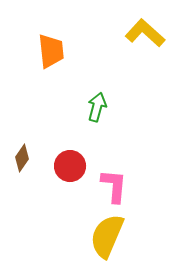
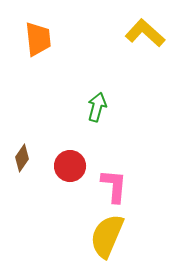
orange trapezoid: moved 13 px left, 12 px up
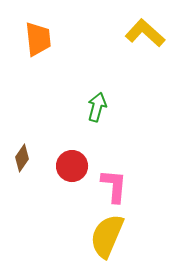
red circle: moved 2 px right
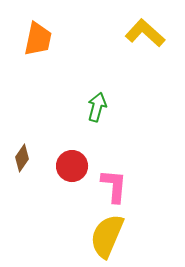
orange trapezoid: rotated 18 degrees clockwise
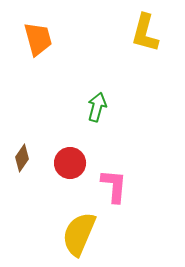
yellow L-shape: rotated 117 degrees counterclockwise
orange trapezoid: rotated 27 degrees counterclockwise
red circle: moved 2 px left, 3 px up
yellow semicircle: moved 28 px left, 2 px up
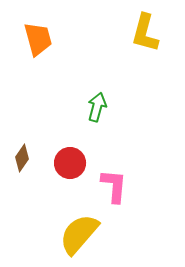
yellow semicircle: rotated 18 degrees clockwise
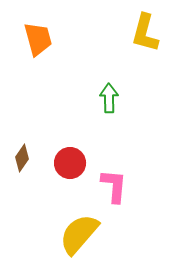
green arrow: moved 12 px right, 9 px up; rotated 16 degrees counterclockwise
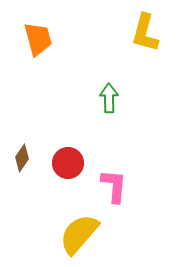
red circle: moved 2 px left
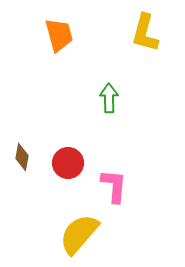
orange trapezoid: moved 21 px right, 4 px up
brown diamond: moved 1 px up; rotated 24 degrees counterclockwise
